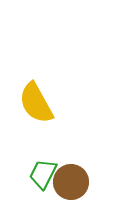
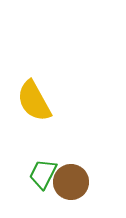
yellow semicircle: moved 2 px left, 2 px up
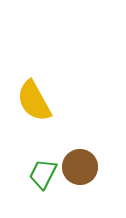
brown circle: moved 9 px right, 15 px up
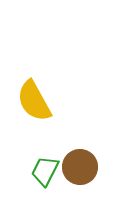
green trapezoid: moved 2 px right, 3 px up
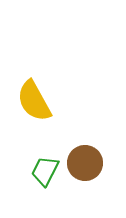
brown circle: moved 5 px right, 4 px up
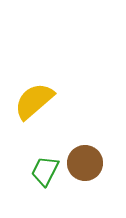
yellow semicircle: rotated 78 degrees clockwise
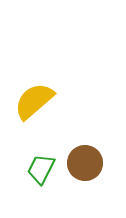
green trapezoid: moved 4 px left, 2 px up
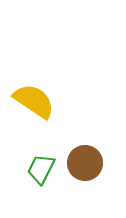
yellow semicircle: rotated 75 degrees clockwise
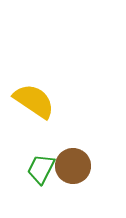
brown circle: moved 12 px left, 3 px down
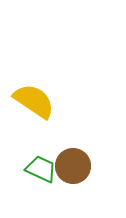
green trapezoid: rotated 88 degrees clockwise
